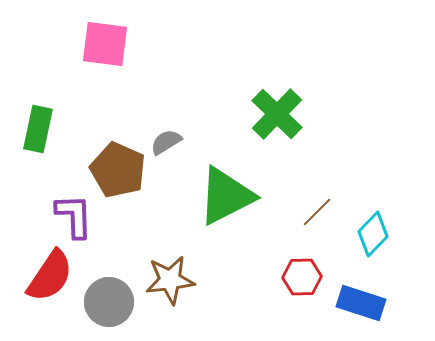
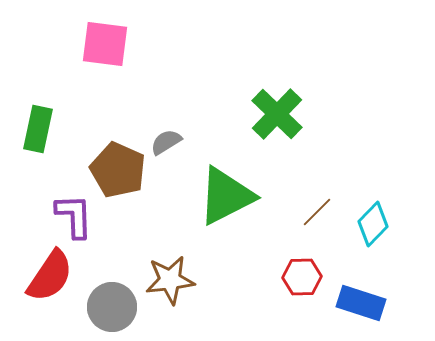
cyan diamond: moved 10 px up
gray circle: moved 3 px right, 5 px down
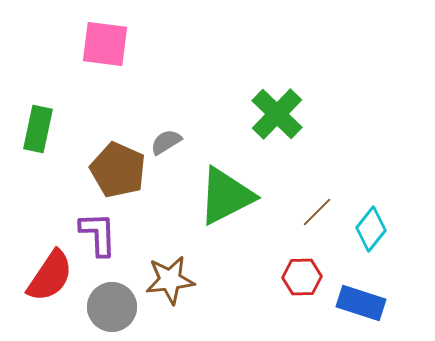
purple L-shape: moved 24 px right, 18 px down
cyan diamond: moved 2 px left, 5 px down; rotated 6 degrees counterclockwise
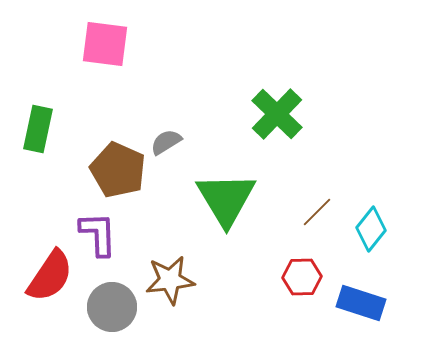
green triangle: moved 3 px down; rotated 34 degrees counterclockwise
